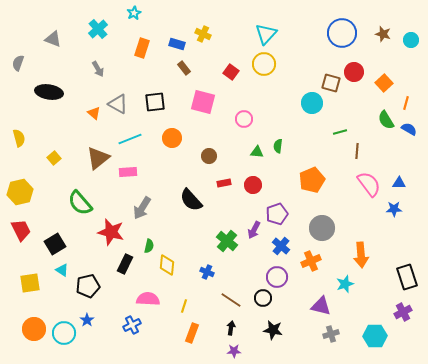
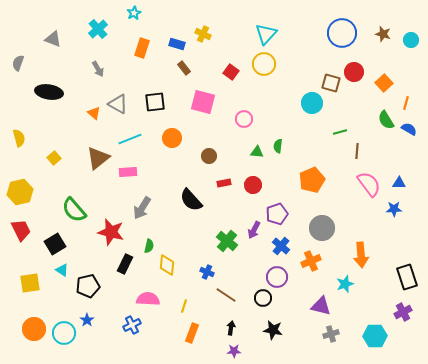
green semicircle at (80, 203): moved 6 px left, 7 px down
brown line at (231, 300): moved 5 px left, 5 px up
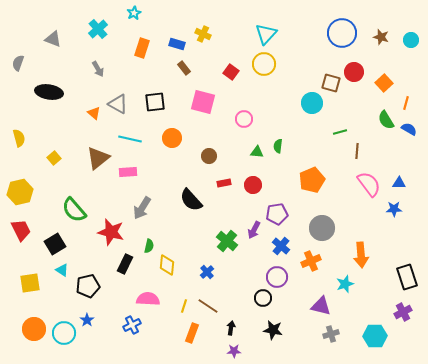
brown star at (383, 34): moved 2 px left, 3 px down
cyan line at (130, 139): rotated 35 degrees clockwise
purple pentagon at (277, 214): rotated 10 degrees clockwise
blue cross at (207, 272): rotated 24 degrees clockwise
brown line at (226, 295): moved 18 px left, 11 px down
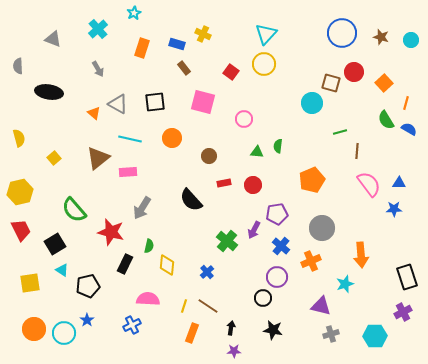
gray semicircle at (18, 63): moved 3 px down; rotated 21 degrees counterclockwise
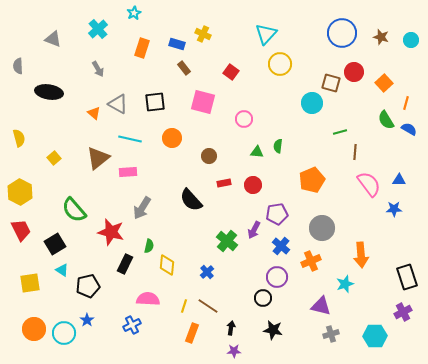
yellow circle at (264, 64): moved 16 px right
brown line at (357, 151): moved 2 px left, 1 px down
blue triangle at (399, 183): moved 3 px up
yellow hexagon at (20, 192): rotated 20 degrees counterclockwise
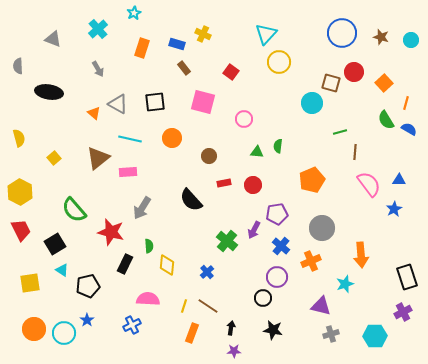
yellow circle at (280, 64): moved 1 px left, 2 px up
blue star at (394, 209): rotated 28 degrees counterclockwise
green semicircle at (149, 246): rotated 16 degrees counterclockwise
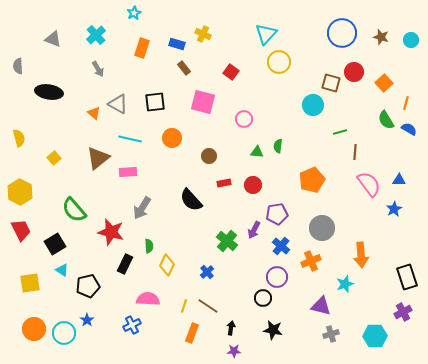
cyan cross at (98, 29): moved 2 px left, 6 px down
cyan circle at (312, 103): moved 1 px right, 2 px down
yellow diamond at (167, 265): rotated 20 degrees clockwise
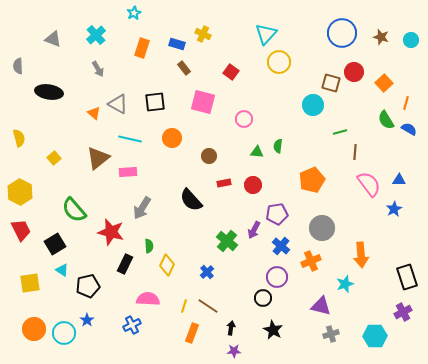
black star at (273, 330): rotated 18 degrees clockwise
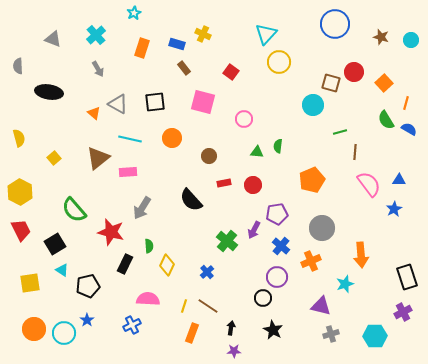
blue circle at (342, 33): moved 7 px left, 9 px up
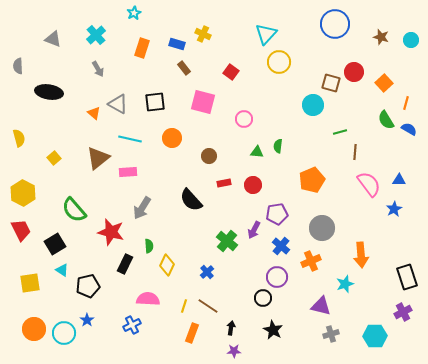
yellow hexagon at (20, 192): moved 3 px right, 1 px down
